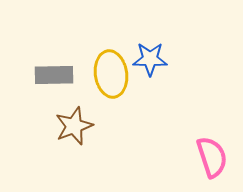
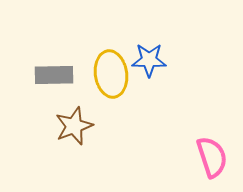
blue star: moved 1 px left, 1 px down
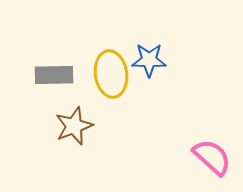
pink semicircle: rotated 30 degrees counterclockwise
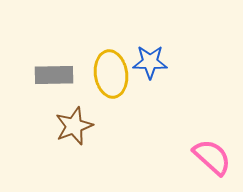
blue star: moved 1 px right, 2 px down
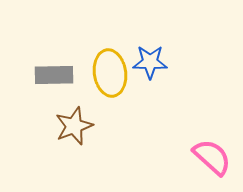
yellow ellipse: moved 1 px left, 1 px up
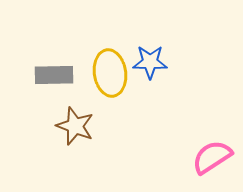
brown star: moved 1 px right; rotated 30 degrees counterclockwise
pink semicircle: rotated 75 degrees counterclockwise
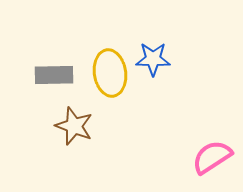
blue star: moved 3 px right, 3 px up
brown star: moved 1 px left
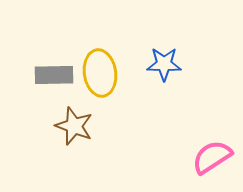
blue star: moved 11 px right, 5 px down
yellow ellipse: moved 10 px left
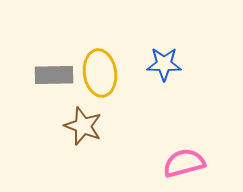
brown star: moved 9 px right
pink semicircle: moved 28 px left, 6 px down; rotated 18 degrees clockwise
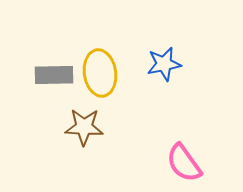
blue star: rotated 12 degrees counterclockwise
brown star: moved 1 px right, 1 px down; rotated 18 degrees counterclockwise
pink semicircle: rotated 111 degrees counterclockwise
